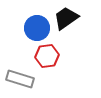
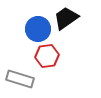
blue circle: moved 1 px right, 1 px down
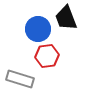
black trapezoid: rotated 76 degrees counterclockwise
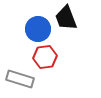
red hexagon: moved 2 px left, 1 px down
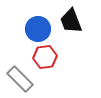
black trapezoid: moved 5 px right, 3 px down
gray rectangle: rotated 28 degrees clockwise
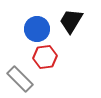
black trapezoid: rotated 52 degrees clockwise
blue circle: moved 1 px left
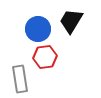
blue circle: moved 1 px right
gray rectangle: rotated 36 degrees clockwise
